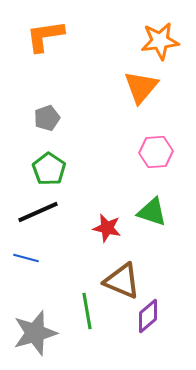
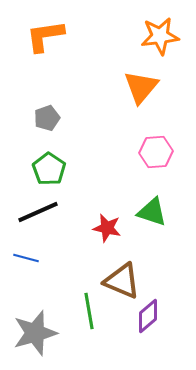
orange star: moved 5 px up
green line: moved 2 px right
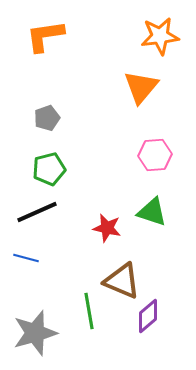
pink hexagon: moved 1 px left, 3 px down
green pentagon: rotated 24 degrees clockwise
black line: moved 1 px left
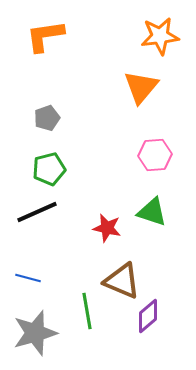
blue line: moved 2 px right, 20 px down
green line: moved 2 px left
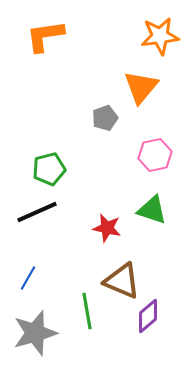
gray pentagon: moved 58 px right
pink hexagon: rotated 8 degrees counterclockwise
green triangle: moved 2 px up
blue line: rotated 75 degrees counterclockwise
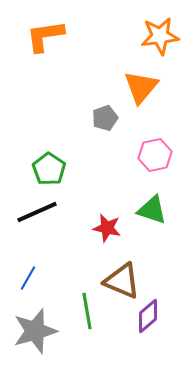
green pentagon: rotated 24 degrees counterclockwise
gray star: moved 2 px up
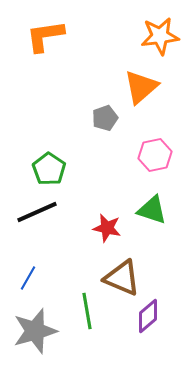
orange triangle: rotated 9 degrees clockwise
brown triangle: moved 3 px up
